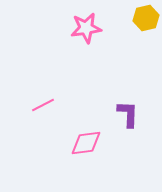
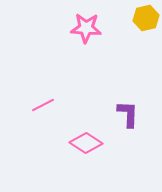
pink star: rotated 12 degrees clockwise
pink diamond: rotated 40 degrees clockwise
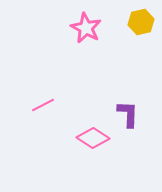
yellow hexagon: moved 5 px left, 4 px down
pink star: rotated 24 degrees clockwise
pink diamond: moved 7 px right, 5 px up
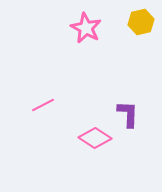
pink diamond: moved 2 px right
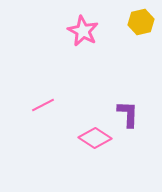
pink star: moved 3 px left, 3 px down
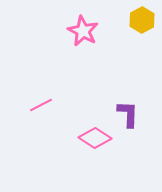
yellow hexagon: moved 1 px right, 2 px up; rotated 15 degrees counterclockwise
pink line: moved 2 px left
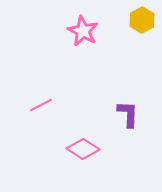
pink diamond: moved 12 px left, 11 px down
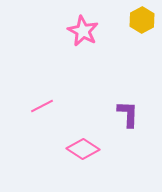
pink line: moved 1 px right, 1 px down
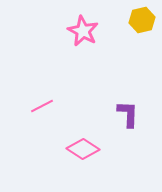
yellow hexagon: rotated 15 degrees clockwise
